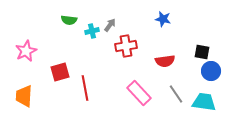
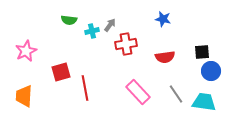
red cross: moved 2 px up
black square: rotated 14 degrees counterclockwise
red semicircle: moved 4 px up
red square: moved 1 px right
pink rectangle: moved 1 px left, 1 px up
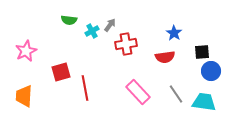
blue star: moved 11 px right, 14 px down; rotated 21 degrees clockwise
cyan cross: rotated 16 degrees counterclockwise
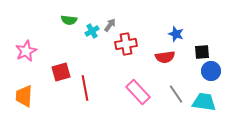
blue star: moved 2 px right, 1 px down; rotated 14 degrees counterclockwise
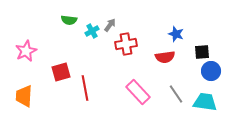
cyan trapezoid: moved 1 px right
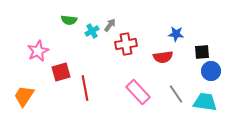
blue star: rotated 14 degrees counterclockwise
pink star: moved 12 px right
red semicircle: moved 2 px left
orange trapezoid: rotated 30 degrees clockwise
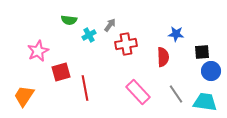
cyan cross: moved 3 px left, 4 px down
red semicircle: rotated 84 degrees counterclockwise
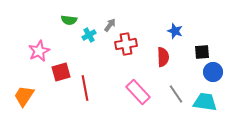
blue star: moved 1 px left, 3 px up; rotated 14 degrees clockwise
pink star: moved 1 px right
blue circle: moved 2 px right, 1 px down
